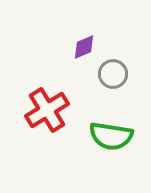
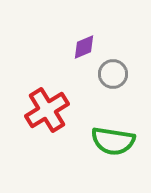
green semicircle: moved 2 px right, 5 px down
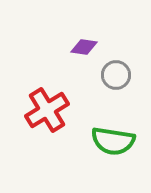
purple diamond: rotated 32 degrees clockwise
gray circle: moved 3 px right, 1 px down
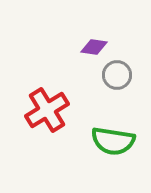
purple diamond: moved 10 px right
gray circle: moved 1 px right
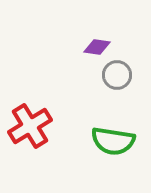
purple diamond: moved 3 px right
red cross: moved 17 px left, 16 px down
